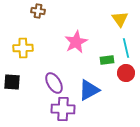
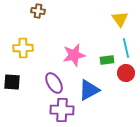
pink star: moved 2 px left, 13 px down; rotated 15 degrees clockwise
purple cross: moved 1 px left, 1 px down
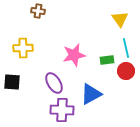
red circle: moved 2 px up
blue triangle: moved 2 px right, 4 px down
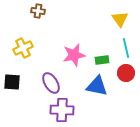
yellow cross: rotated 24 degrees counterclockwise
green rectangle: moved 5 px left
red circle: moved 2 px down
purple ellipse: moved 3 px left
blue triangle: moved 6 px right, 8 px up; rotated 40 degrees clockwise
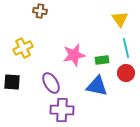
brown cross: moved 2 px right
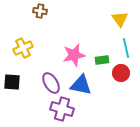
red circle: moved 5 px left
blue triangle: moved 16 px left, 1 px up
purple cross: moved 1 px up; rotated 15 degrees clockwise
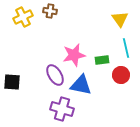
brown cross: moved 10 px right
yellow cross: moved 31 px up
red circle: moved 2 px down
purple ellipse: moved 4 px right, 8 px up
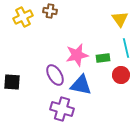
pink star: moved 3 px right
green rectangle: moved 1 px right, 2 px up
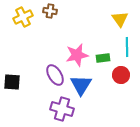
cyan line: moved 1 px right, 1 px up; rotated 12 degrees clockwise
blue triangle: rotated 50 degrees clockwise
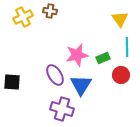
green rectangle: rotated 16 degrees counterclockwise
